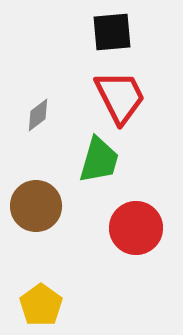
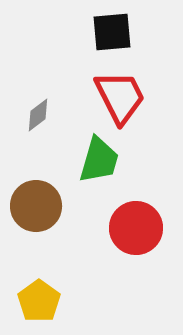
yellow pentagon: moved 2 px left, 4 px up
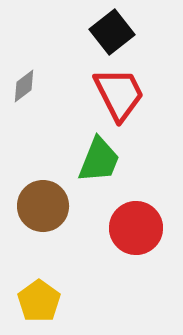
black square: rotated 33 degrees counterclockwise
red trapezoid: moved 1 px left, 3 px up
gray diamond: moved 14 px left, 29 px up
green trapezoid: rotated 6 degrees clockwise
brown circle: moved 7 px right
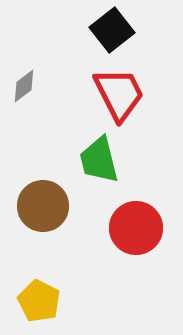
black square: moved 2 px up
green trapezoid: rotated 144 degrees clockwise
yellow pentagon: rotated 9 degrees counterclockwise
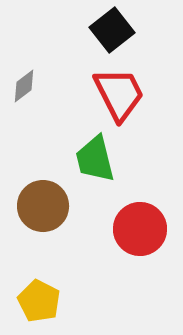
green trapezoid: moved 4 px left, 1 px up
red circle: moved 4 px right, 1 px down
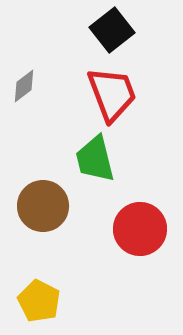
red trapezoid: moved 7 px left; rotated 6 degrees clockwise
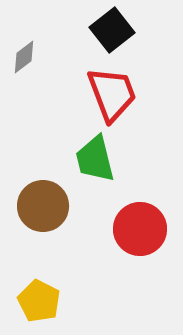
gray diamond: moved 29 px up
